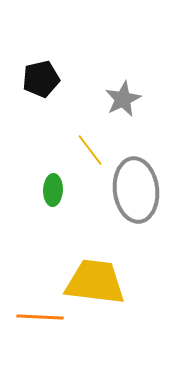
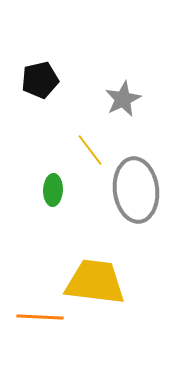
black pentagon: moved 1 px left, 1 px down
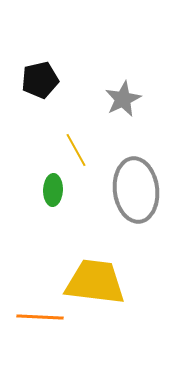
yellow line: moved 14 px left; rotated 8 degrees clockwise
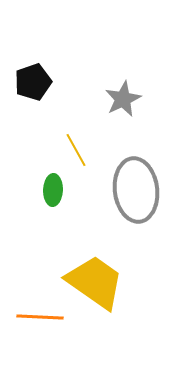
black pentagon: moved 7 px left, 2 px down; rotated 6 degrees counterclockwise
yellow trapezoid: rotated 28 degrees clockwise
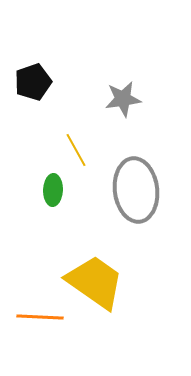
gray star: rotated 18 degrees clockwise
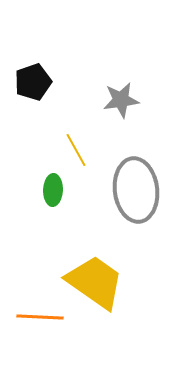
gray star: moved 2 px left, 1 px down
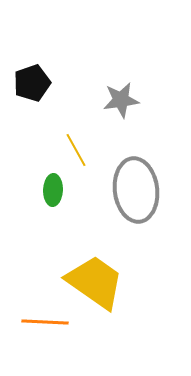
black pentagon: moved 1 px left, 1 px down
orange line: moved 5 px right, 5 px down
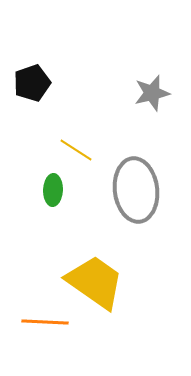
gray star: moved 31 px right, 7 px up; rotated 6 degrees counterclockwise
yellow line: rotated 28 degrees counterclockwise
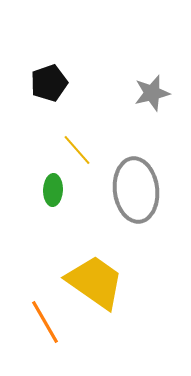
black pentagon: moved 17 px right
yellow line: moved 1 px right; rotated 16 degrees clockwise
orange line: rotated 57 degrees clockwise
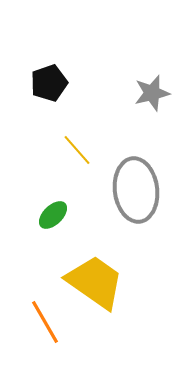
green ellipse: moved 25 px down; rotated 44 degrees clockwise
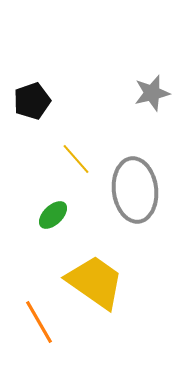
black pentagon: moved 17 px left, 18 px down
yellow line: moved 1 px left, 9 px down
gray ellipse: moved 1 px left
orange line: moved 6 px left
